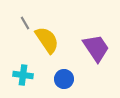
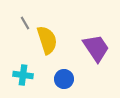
yellow semicircle: rotated 16 degrees clockwise
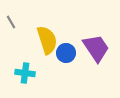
gray line: moved 14 px left, 1 px up
cyan cross: moved 2 px right, 2 px up
blue circle: moved 2 px right, 26 px up
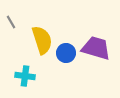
yellow semicircle: moved 5 px left
purple trapezoid: rotated 40 degrees counterclockwise
cyan cross: moved 3 px down
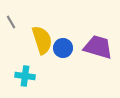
purple trapezoid: moved 2 px right, 1 px up
blue circle: moved 3 px left, 5 px up
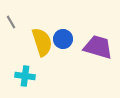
yellow semicircle: moved 2 px down
blue circle: moved 9 px up
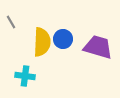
yellow semicircle: rotated 20 degrees clockwise
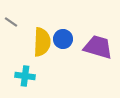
gray line: rotated 24 degrees counterclockwise
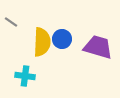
blue circle: moved 1 px left
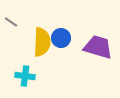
blue circle: moved 1 px left, 1 px up
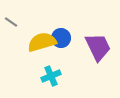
yellow semicircle: rotated 108 degrees counterclockwise
purple trapezoid: rotated 48 degrees clockwise
cyan cross: moved 26 px right; rotated 30 degrees counterclockwise
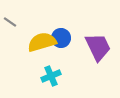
gray line: moved 1 px left
